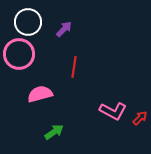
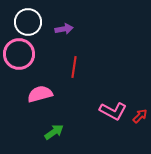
purple arrow: rotated 36 degrees clockwise
red arrow: moved 2 px up
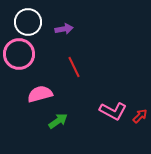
red line: rotated 35 degrees counterclockwise
green arrow: moved 4 px right, 11 px up
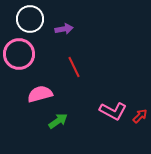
white circle: moved 2 px right, 3 px up
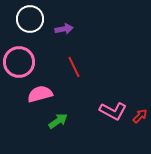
pink circle: moved 8 px down
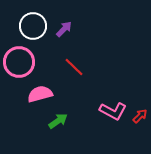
white circle: moved 3 px right, 7 px down
purple arrow: rotated 36 degrees counterclockwise
red line: rotated 20 degrees counterclockwise
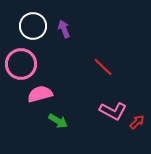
purple arrow: rotated 66 degrees counterclockwise
pink circle: moved 2 px right, 2 px down
red line: moved 29 px right
red arrow: moved 3 px left, 6 px down
green arrow: rotated 66 degrees clockwise
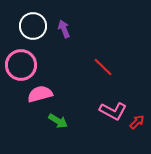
pink circle: moved 1 px down
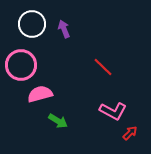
white circle: moved 1 px left, 2 px up
red arrow: moved 7 px left, 11 px down
